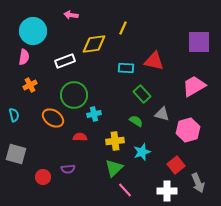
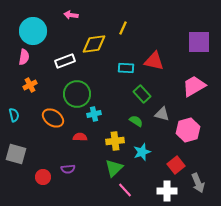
green circle: moved 3 px right, 1 px up
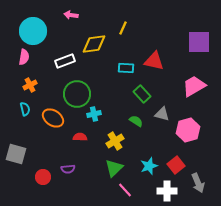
cyan semicircle: moved 11 px right, 6 px up
yellow cross: rotated 24 degrees counterclockwise
cyan star: moved 7 px right, 14 px down
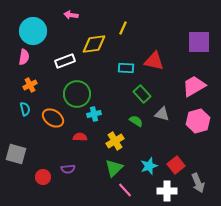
pink hexagon: moved 10 px right, 9 px up
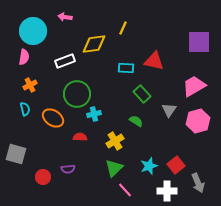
pink arrow: moved 6 px left, 2 px down
gray triangle: moved 7 px right, 4 px up; rotated 49 degrees clockwise
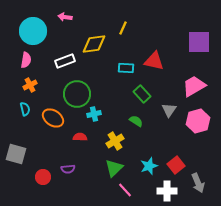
pink semicircle: moved 2 px right, 3 px down
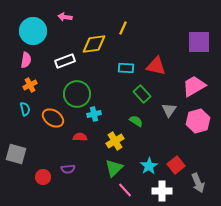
red triangle: moved 2 px right, 5 px down
cyan star: rotated 12 degrees counterclockwise
white cross: moved 5 px left
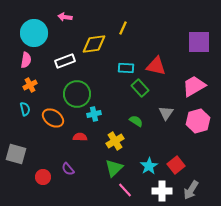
cyan circle: moved 1 px right, 2 px down
green rectangle: moved 2 px left, 6 px up
gray triangle: moved 3 px left, 3 px down
purple semicircle: rotated 56 degrees clockwise
gray arrow: moved 7 px left, 7 px down; rotated 54 degrees clockwise
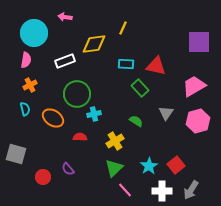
cyan rectangle: moved 4 px up
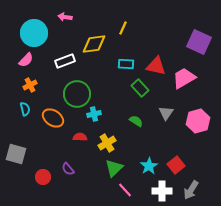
purple square: rotated 25 degrees clockwise
pink semicircle: rotated 35 degrees clockwise
pink trapezoid: moved 10 px left, 8 px up
yellow cross: moved 8 px left, 2 px down
